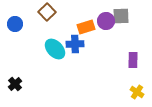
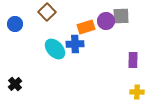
yellow cross: rotated 32 degrees counterclockwise
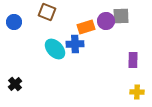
brown square: rotated 24 degrees counterclockwise
blue circle: moved 1 px left, 2 px up
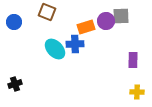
black cross: rotated 24 degrees clockwise
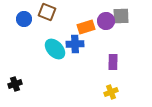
blue circle: moved 10 px right, 3 px up
purple rectangle: moved 20 px left, 2 px down
yellow cross: moved 26 px left; rotated 24 degrees counterclockwise
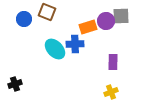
orange rectangle: moved 2 px right
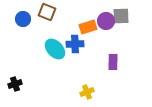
blue circle: moved 1 px left
yellow cross: moved 24 px left
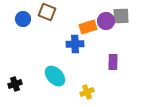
cyan ellipse: moved 27 px down
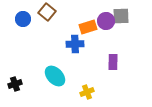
brown square: rotated 18 degrees clockwise
